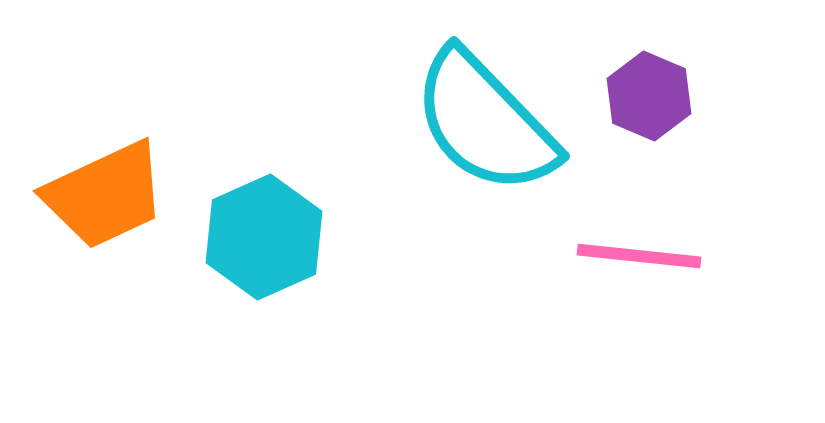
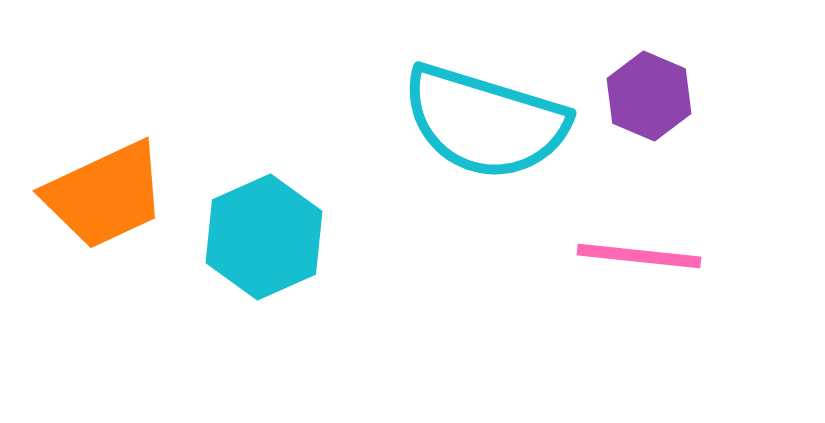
cyan semicircle: rotated 29 degrees counterclockwise
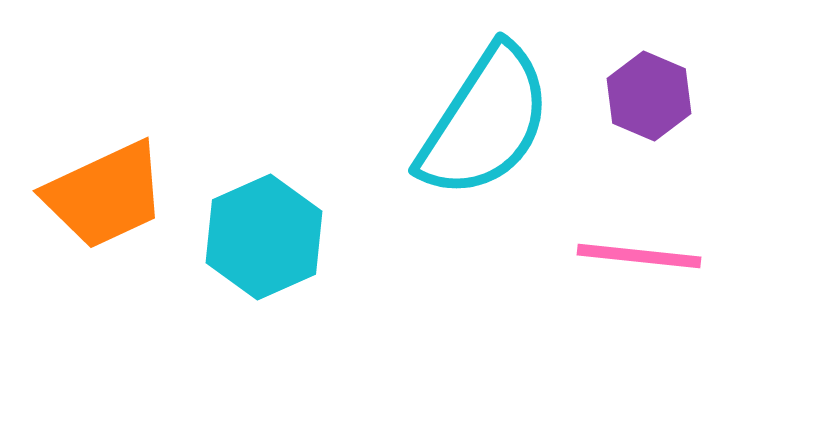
cyan semicircle: rotated 74 degrees counterclockwise
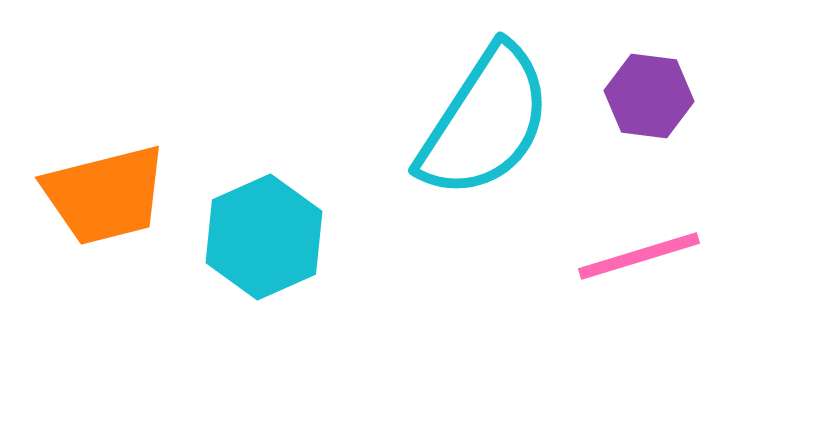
purple hexagon: rotated 16 degrees counterclockwise
orange trapezoid: rotated 11 degrees clockwise
pink line: rotated 23 degrees counterclockwise
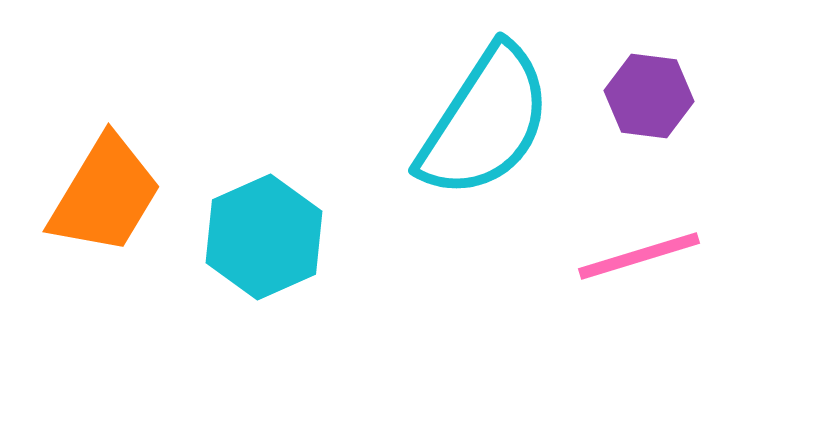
orange trapezoid: rotated 45 degrees counterclockwise
